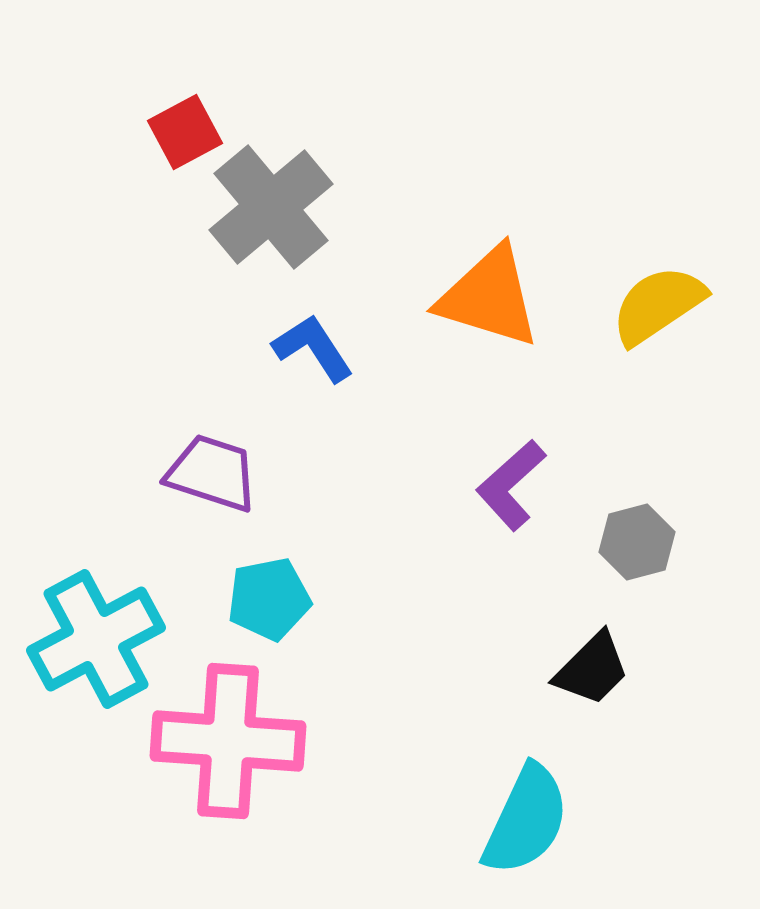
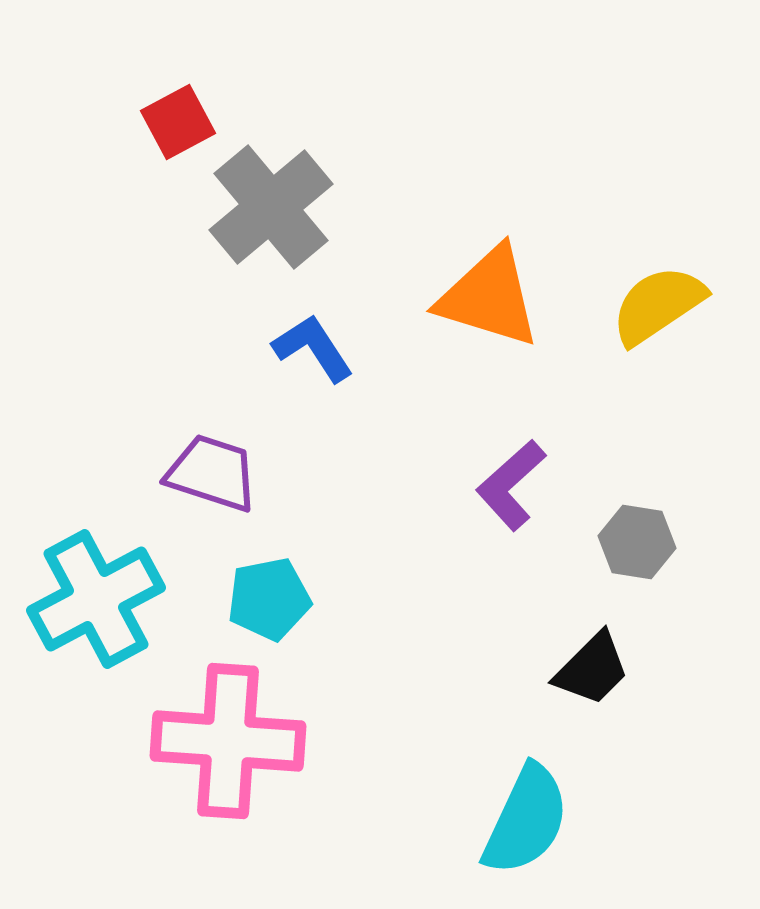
red square: moved 7 px left, 10 px up
gray hexagon: rotated 24 degrees clockwise
cyan cross: moved 40 px up
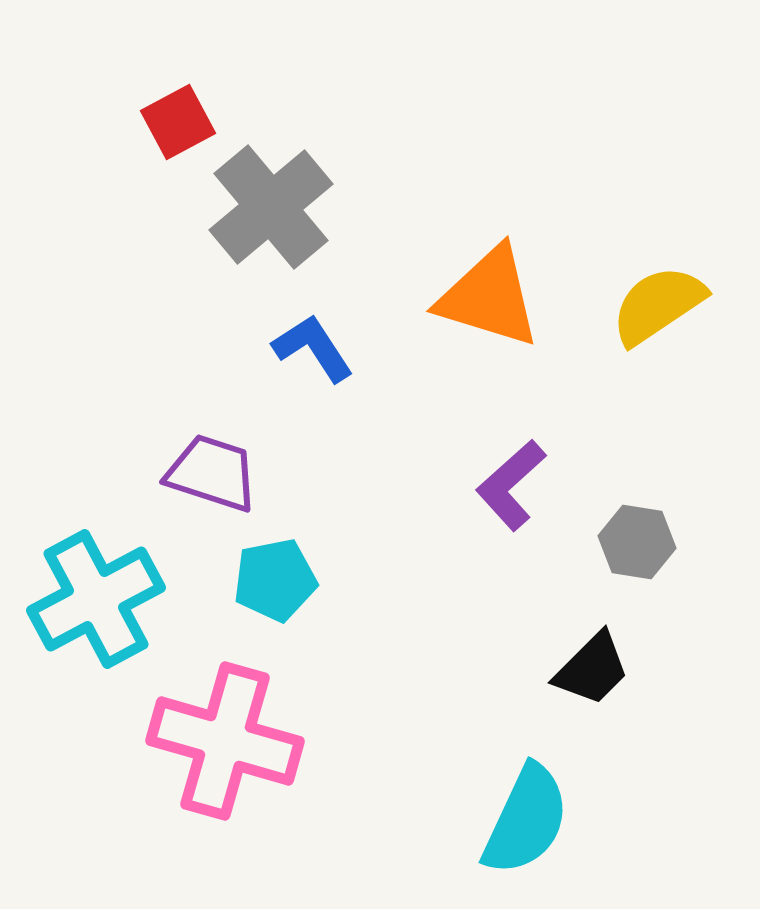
cyan pentagon: moved 6 px right, 19 px up
pink cross: moved 3 px left; rotated 12 degrees clockwise
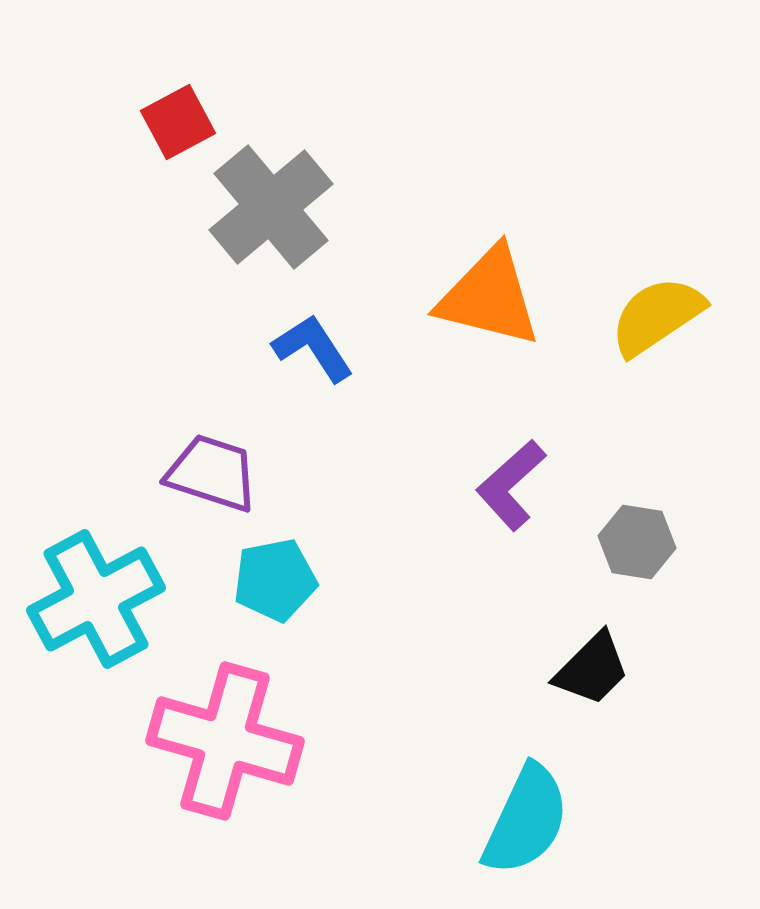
orange triangle: rotated 3 degrees counterclockwise
yellow semicircle: moved 1 px left, 11 px down
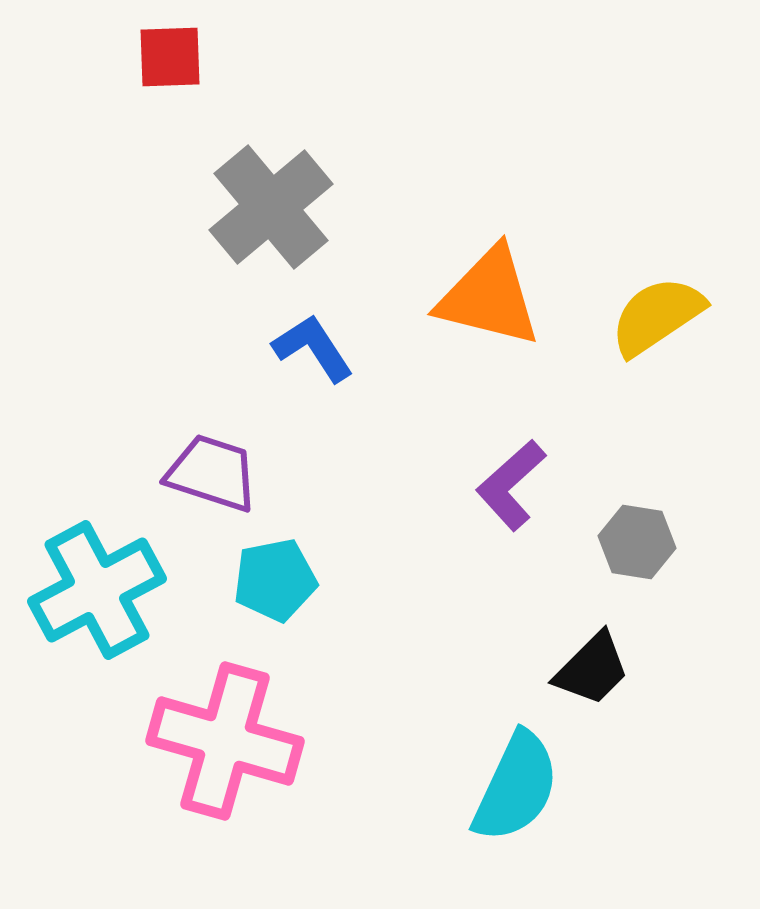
red square: moved 8 px left, 65 px up; rotated 26 degrees clockwise
cyan cross: moved 1 px right, 9 px up
cyan semicircle: moved 10 px left, 33 px up
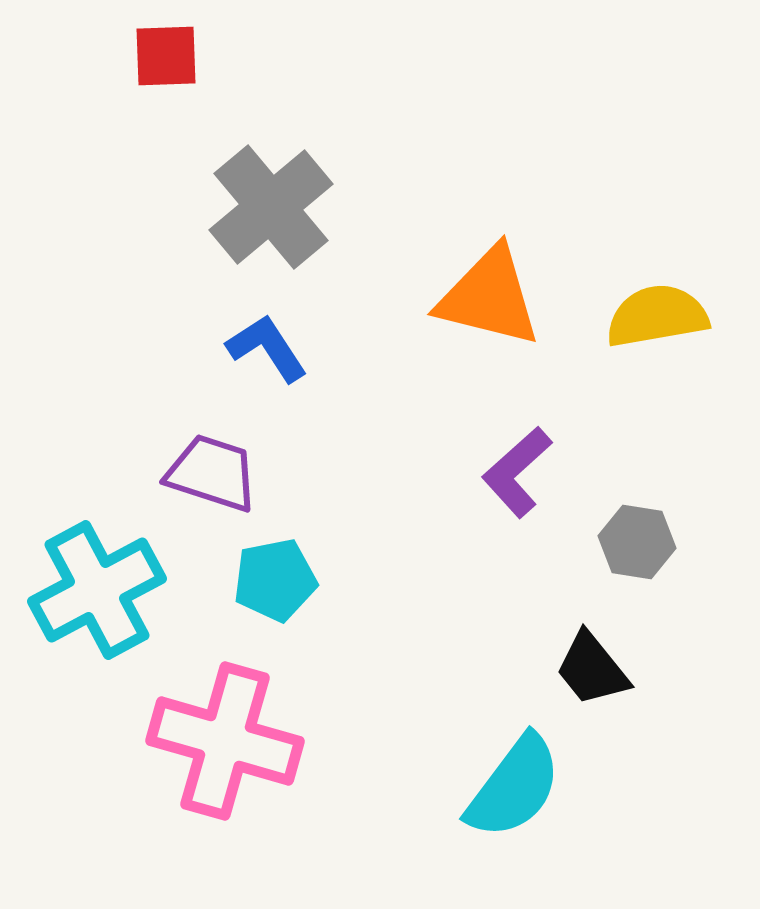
red square: moved 4 px left, 1 px up
yellow semicircle: rotated 24 degrees clockwise
blue L-shape: moved 46 px left
purple L-shape: moved 6 px right, 13 px up
black trapezoid: rotated 96 degrees clockwise
cyan semicircle: moved 2 px left; rotated 12 degrees clockwise
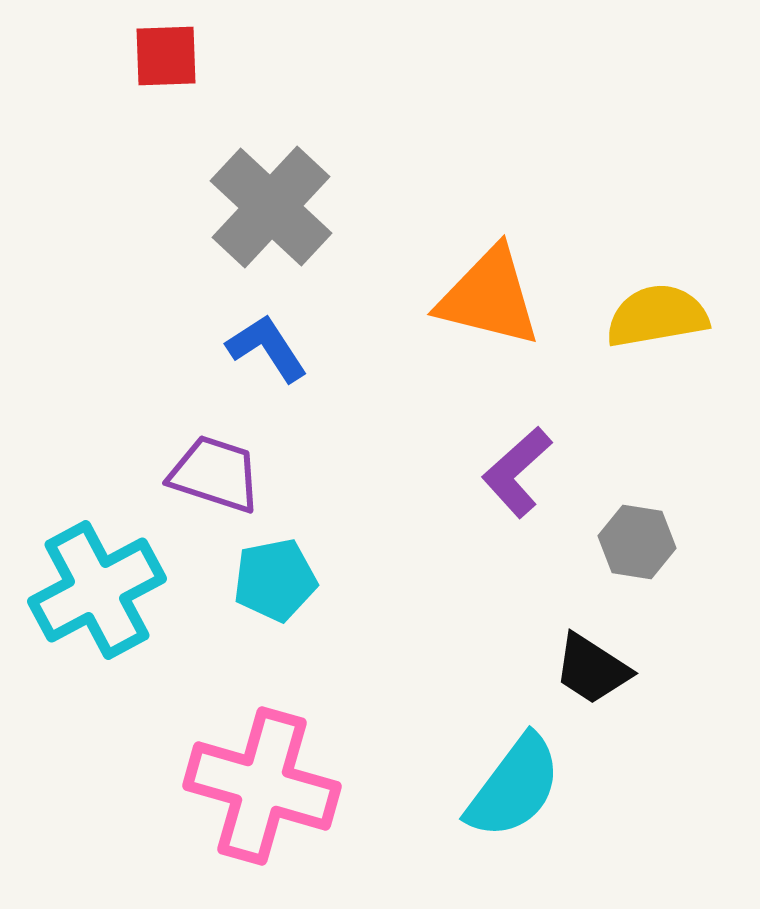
gray cross: rotated 7 degrees counterclockwise
purple trapezoid: moved 3 px right, 1 px down
black trapezoid: rotated 18 degrees counterclockwise
pink cross: moved 37 px right, 45 px down
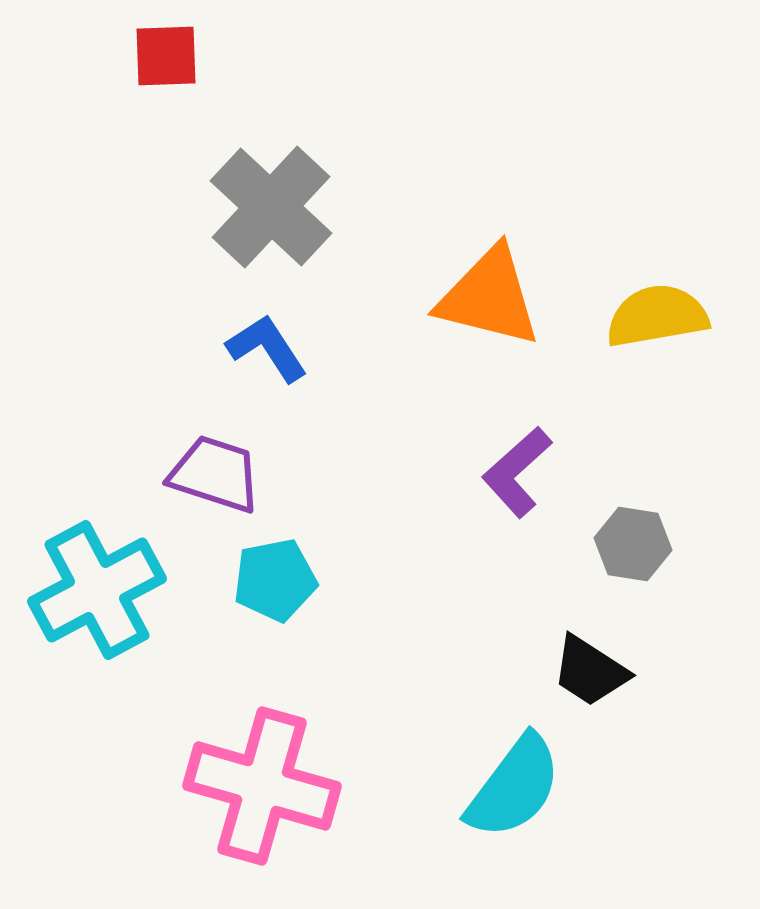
gray hexagon: moved 4 px left, 2 px down
black trapezoid: moved 2 px left, 2 px down
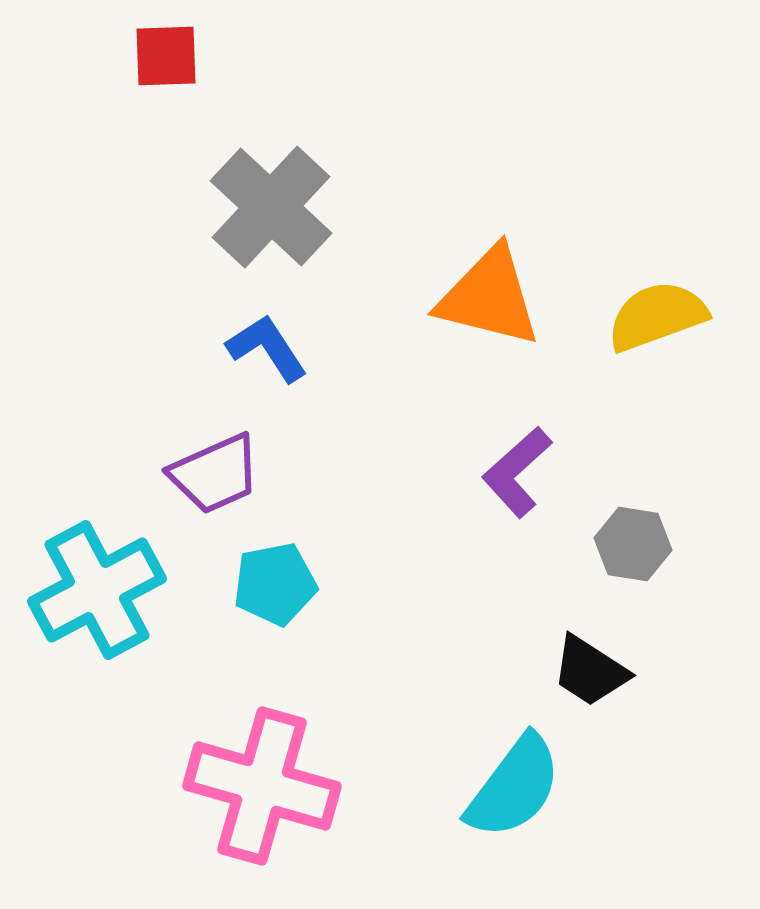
yellow semicircle: rotated 10 degrees counterclockwise
purple trapezoid: rotated 138 degrees clockwise
cyan pentagon: moved 4 px down
